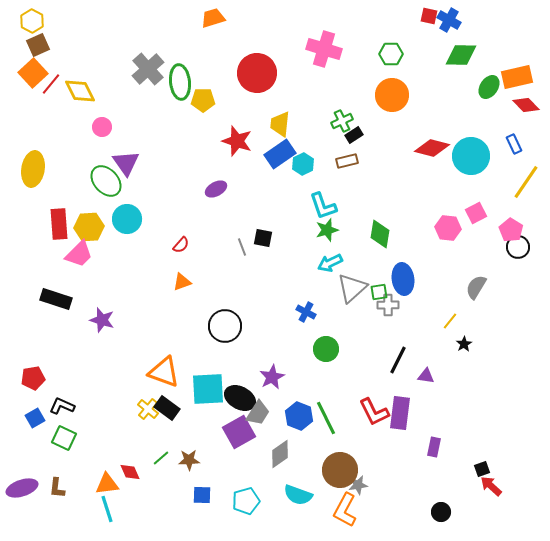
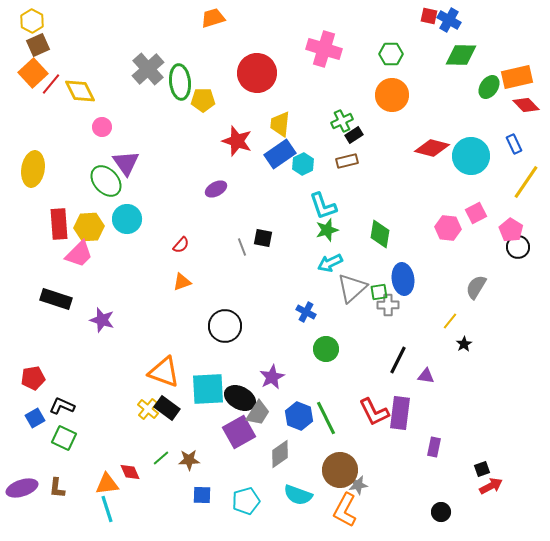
red arrow at (491, 486): rotated 110 degrees clockwise
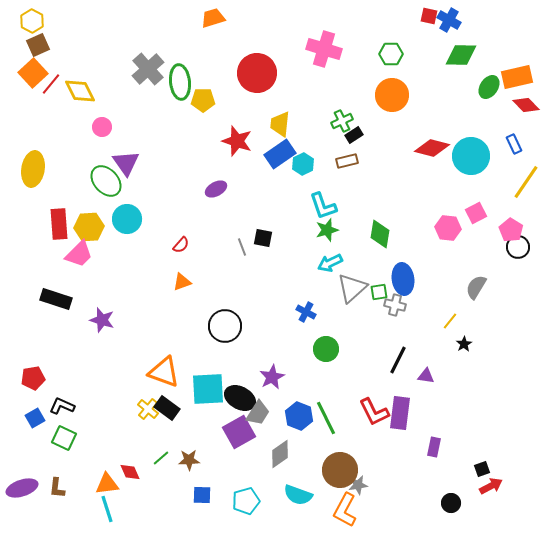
gray cross at (388, 305): moved 7 px right; rotated 15 degrees clockwise
black circle at (441, 512): moved 10 px right, 9 px up
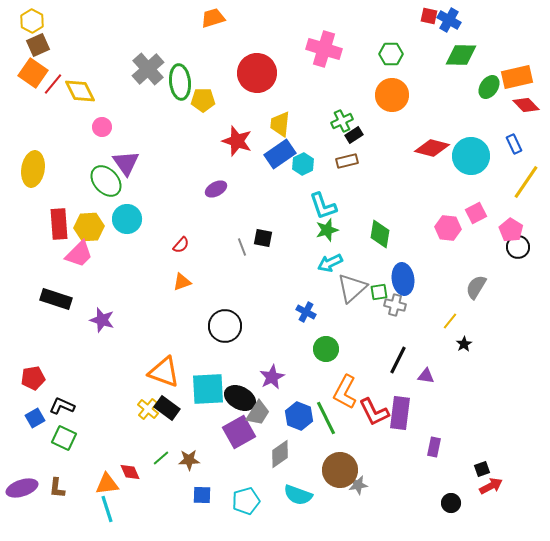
orange square at (33, 73): rotated 12 degrees counterclockwise
red line at (51, 84): moved 2 px right
orange L-shape at (345, 510): moved 118 px up
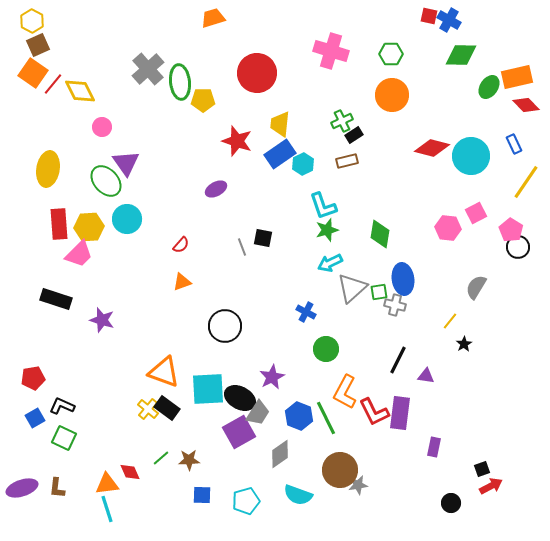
pink cross at (324, 49): moved 7 px right, 2 px down
yellow ellipse at (33, 169): moved 15 px right
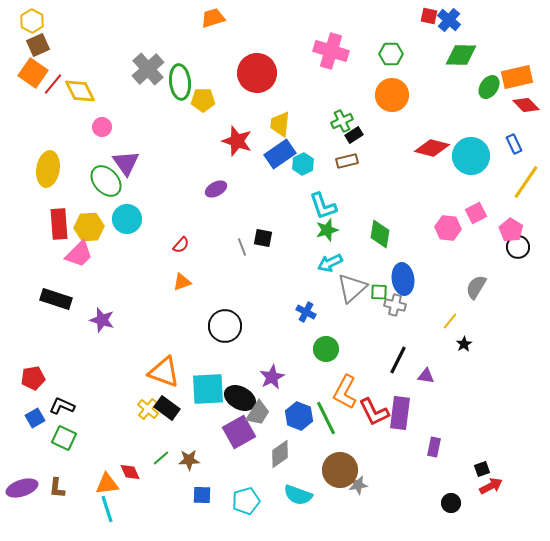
blue cross at (449, 20): rotated 10 degrees clockwise
green square at (379, 292): rotated 12 degrees clockwise
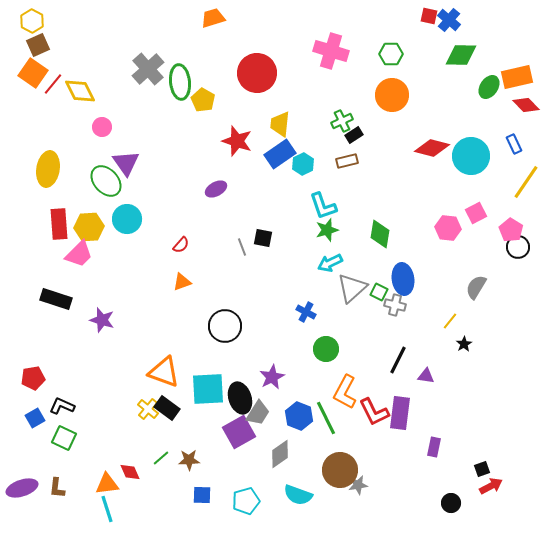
yellow pentagon at (203, 100): rotated 30 degrees clockwise
green square at (379, 292): rotated 24 degrees clockwise
black ellipse at (240, 398): rotated 44 degrees clockwise
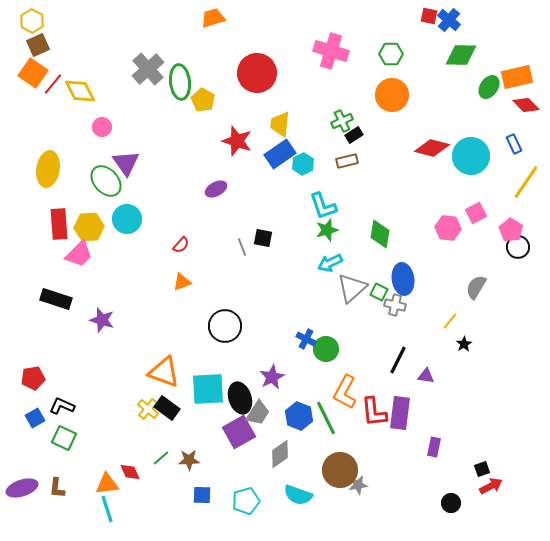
blue cross at (306, 312): moved 27 px down
red L-shape at (374, 412): rotated 20 degrees clockwise
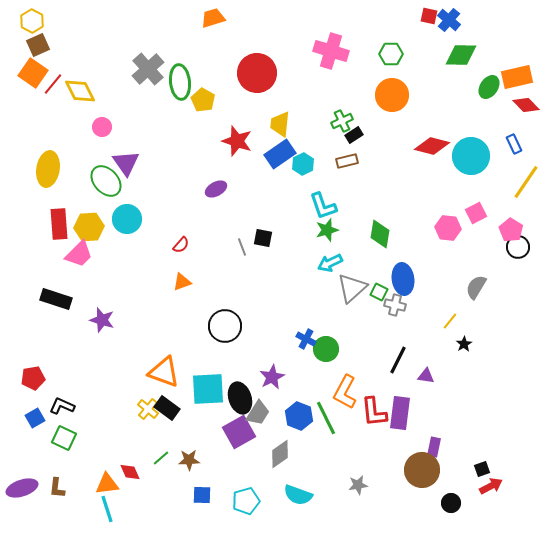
red diamond at (432, 148): moved 2 px up
brown circle at (340, 470): moved 82 px right
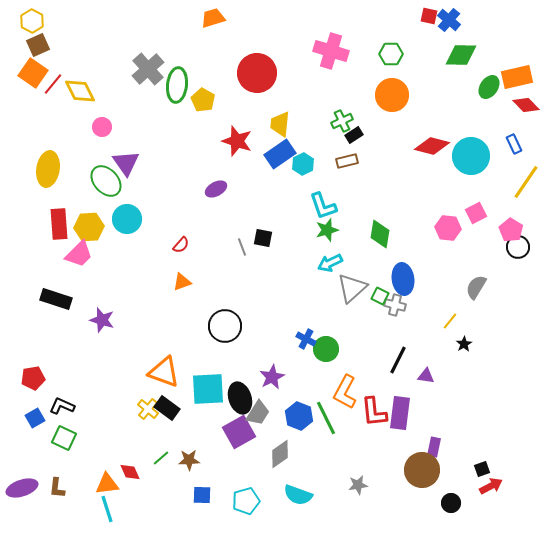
green ellipse at (180, 82): moved 3 px left, 3 px down; rotated 12 degrees clockwise
green square at (379, 292): moved 1 px right, 4 px down
